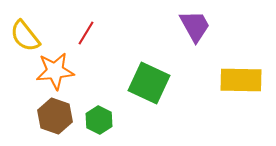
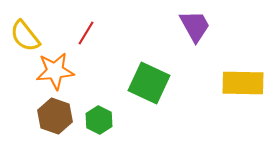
yellow rectangle: moved 2 px right, 3 px down
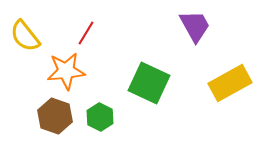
orange star: moved 11 px right
yellow rectangle: moved 13 px left; rotated 30 degrees counterclockwise
green hexagon: moved 1 px right, 3 px up
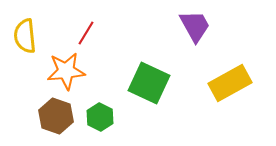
yellow semicircle: rotated 32 degrees clockwise
brown hexagon: moved 1 px right
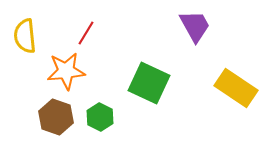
yellow rectangle: moved 6 px right, 5 px down; rotated 63 degrees clockwise
brown hexagon: moved 1 px down
